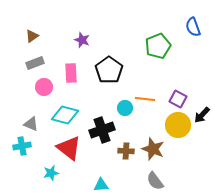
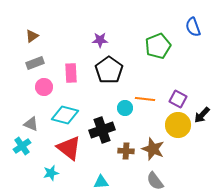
purple star: moved 18 px right; rotated 21 degrees counterclockwise
cyan cross: rotated 24 degrees counterclockwise
cyan triangle: moved 3 px up
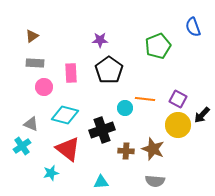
gray rectangle: rotated 24 degrees clockwise
red triangle: moved 1 px left, 1 px down
gray semicircle: rotated 48 degrees counterclockwise
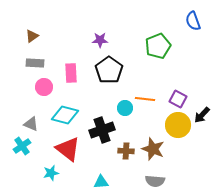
blue semicircle: moved 6 px up
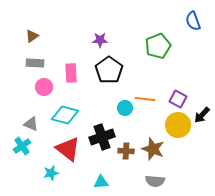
black cross: moved 7 px down
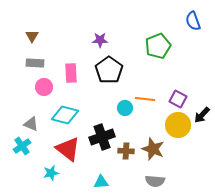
brown triangle: rotated 24 degrees counterclockwise
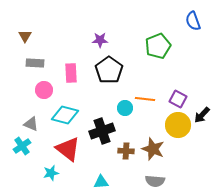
brown triangle: moved 7 px left
pink circle: moved 3 px down
black cross: moved 6 px up
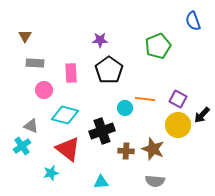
gray triangle: moved 2 px down
